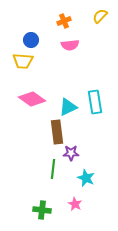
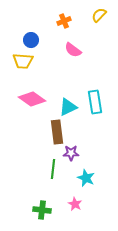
yellow semicircle: moved 1 px left, 1 px up
pink semicircle: moved 3 px right, 5 px down; rotated 42 degrees clockwise
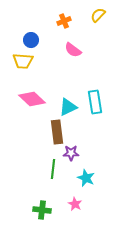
yellow semicircle: moved 1 px left
pink diamond: rotated 8 degrees clockwise
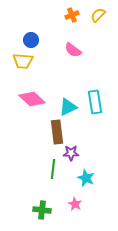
orange cross: moved 8 px right, 6 px up
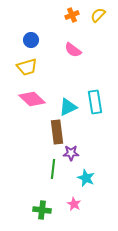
yellow trapezoid: moved 4 px right, 6 px down; rotated 20 degrees counterclockwise
pink star: moved 1 px left
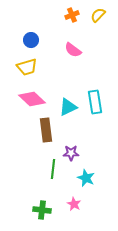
brown rectangle: moved 11 px left, 2 px up
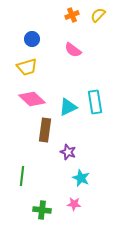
blue circle: moved 1 px right, 1 px up
brown rectangle: moved 1 px left; rotated 15 degrees clockwise
purple star: moved 3 px left, 1 px up; rotated 21 degrees clockwise
green line: moved 31 px left, 7 px down
cyan star: moved 5 px left
pink star: rotated 24 degrees counterclockwise
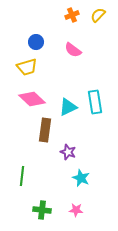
blue circle: moved 4 px right, 3 px down
pink star: moved 2 px right, 6 px down
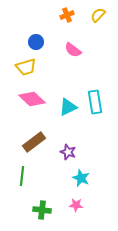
orange cross: moved 5 px left
yellow trapezoid: moved 1 px left
brown rectangle: moved 11 px left, 12 px down; rotated 45 degrees clockwise
pink star: moved 5 px up
